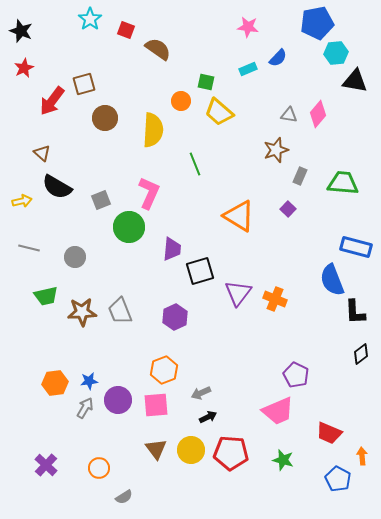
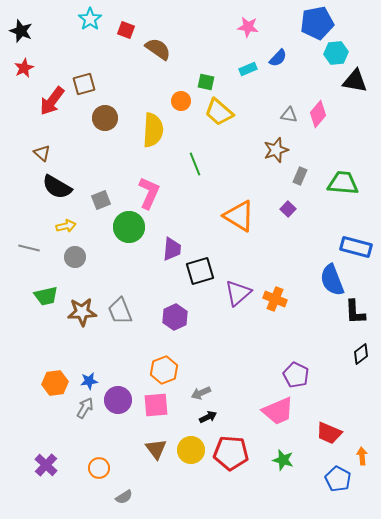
yellow arrow at (22, 201): moved 44 px right, 25 px down
purple triangle at (238, 293): rotated 12 degrees clockwise
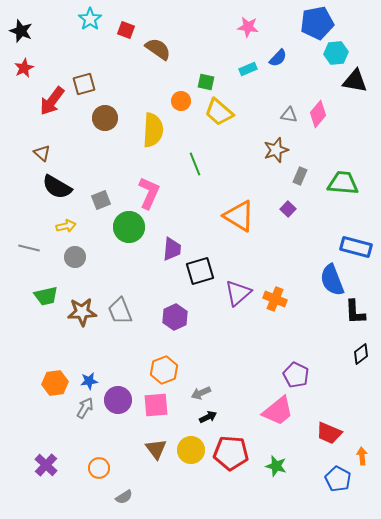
pink trapezoid at (278, 411): rotated 16 degrees counterclockwise
green star at (283, 460): moved 7 px left, 6 px down
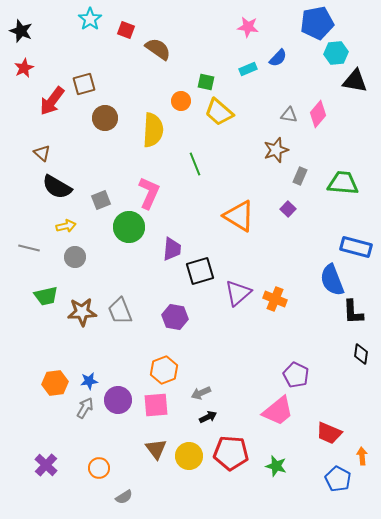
black L-shape at (355, 312): moved 2 px left
purple hexagon at (175, 317): rotated 25 degrees counterclockwise
black diamond at (361, 354): rotated 45 degrees counterclockwise
yellow circle at (191, 450): moved 2 px left, 6 px down
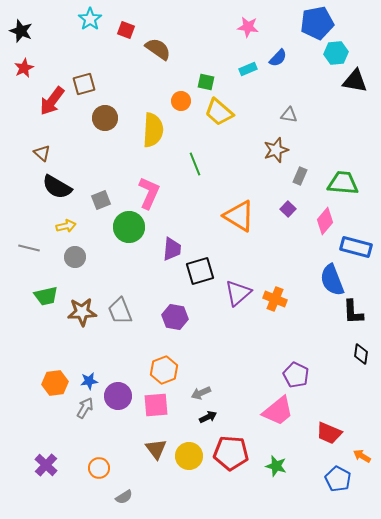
pink diamond at (318, 114): moved 7 px right, 107 px down
purple circle at (118, 400): moved 4 px up
orange arrow at (362, 456): rotated 54 degrees counterclockwise
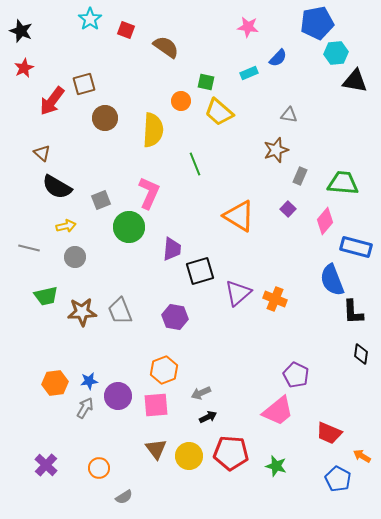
brown semicircle at (158, 49): moved 8 px right, 2 px up
cyan rectangle at (248, 69): moved 1 px right, 4 px down
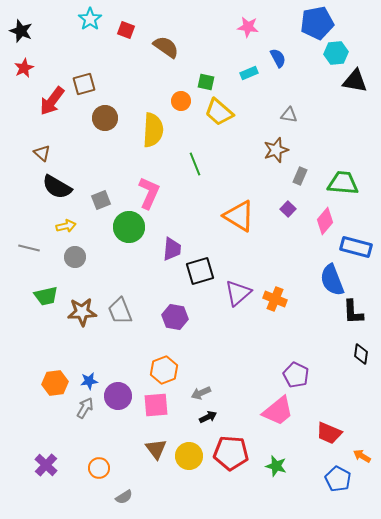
blue semicircle at (278, 58): rotated 72 degrees counterclockwise
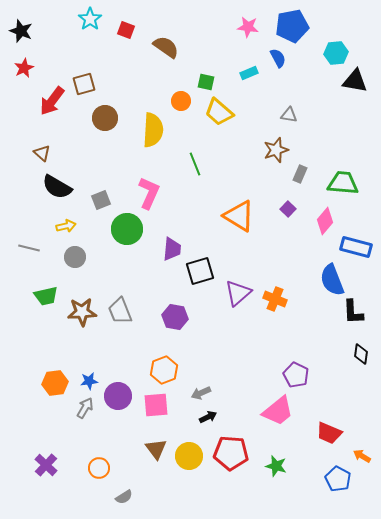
blue pentagon at (317, 23): moved 25 px left, 3 px down
gray rectangle at (300, 176): moved 2 px up
green circle at (129, 227): moved 2 px left, 2 px down
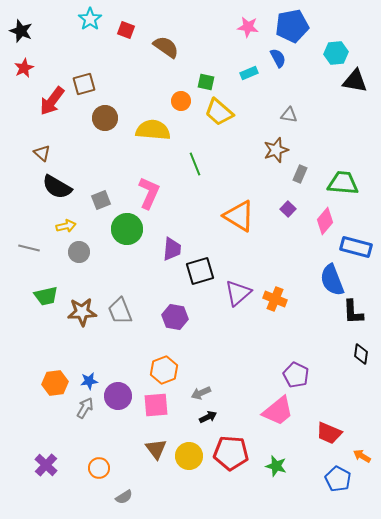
yellow semicircle at (153, 130): rotated 88 degrees counterclockwise
gray circle at (75, 257): moved 4 px right, 5 px up
